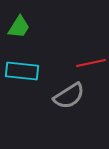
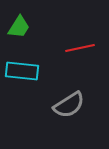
red line: moved 11 px left, 15 px up
gray semicircle: moved 9 px down
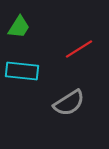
red line: moved 1 px left, 1 px down; rotated 20 degrees counterclockwise
gray semicircle: moved 2 px up
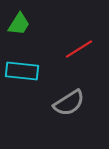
green trapezoid: moved 3 px up
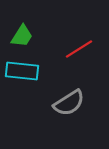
green trapezoid: moved 3 px right, 12 px down
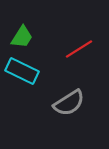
green trapezoid: moved 1 px down
cyan rectangle: rotated 20 degrees clockwise
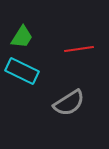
red line: rotated 24 degrees clockwise
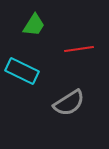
green trapezoid: moved 12 px right, 12 px up
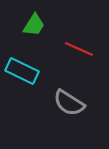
red line: rotated 32 degrees clockwise
gray semicircle: rotated 64 degrees clockwise
